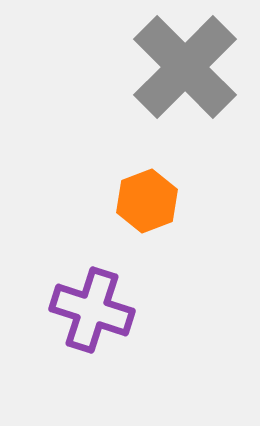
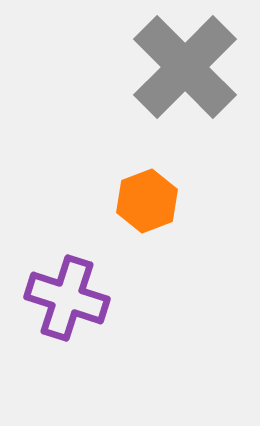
purple cross: moved 25 px left, 12 px up
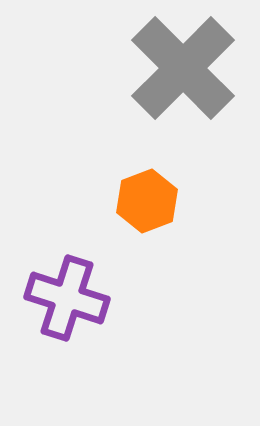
gray cross: moved 2 px left, 1 px down
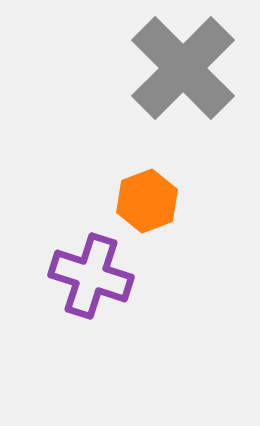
purple cross: moved 24 px right, 22 px up
